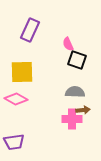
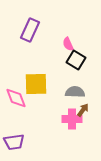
black square: moved 1 px left; rotated 12 degrees clockwise
yellow square: moved 14 px right, 12 px down
pink diamond: moved 1 px up; rotated 40 degrees clockwise
brown arrow: rotated 48 degrees counterclockwise
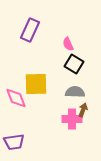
black square: moved 2 px left, 4 px down
brown arrow: rotated 16 degrees counterclockwise
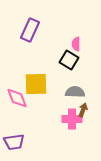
pink semicircle: moved 8 px right; rotated 24 degrees clockwise
black square: moved 5 px left, 4 px up
pink diamond: moved 1 px right
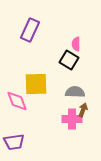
pink diamond: moved 3 px down
